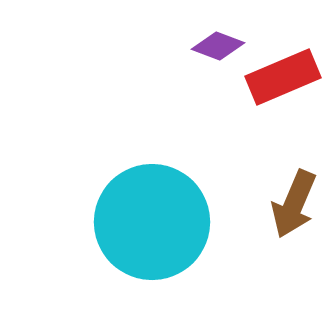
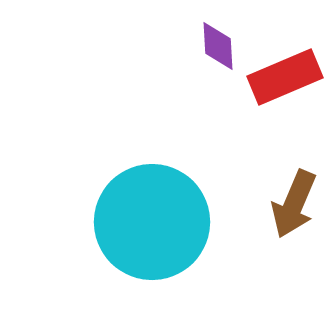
purple diamond: rotated 66 degrees clockwise
red rectangle: moved 2 px right
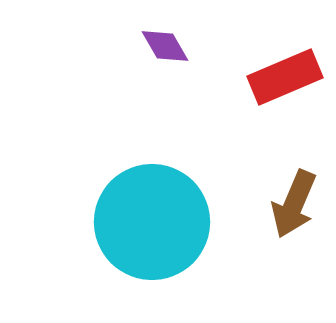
purple diamond: moved 53 px left; rotated 27 degrees counterclockwise
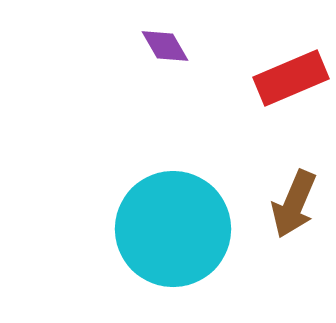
red rectangle: moved 6 px right, 1 px down
cyan circle: moved 21 px right, 7 px down
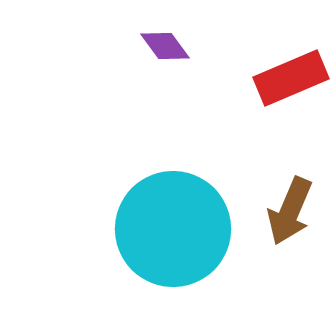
purple diamond: rotated 6 degrees counterclockwise
brown arrow: moved 4 px left, 7 px down
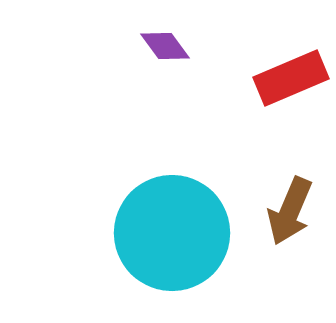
cyan circle: moved 1 px left, 4 px down
